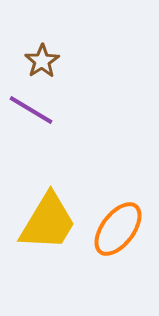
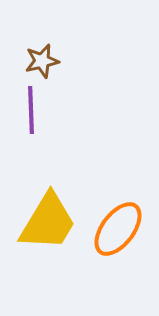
brown star: rotated 20 degrees clockwise
purple line: rotated 57 degrees clockwise
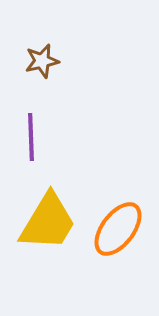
purple line: moved 27 px down
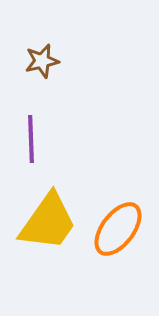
purple line: moved 2 px down
yellow trapezoid: rotated 4 degrees clockwise
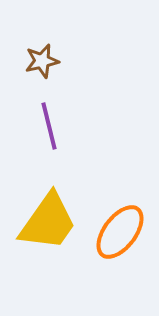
purple line: moved 18 px right, 13 px up; rotated 12 degrees counterclockwise
orange ellipse: moved 2 px right, 3 px down
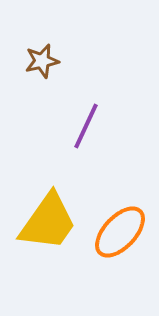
purple line: moved 37 px right; rotated 39 degrees clockwise
orange ellipse: rotated 6 degrees clockwise
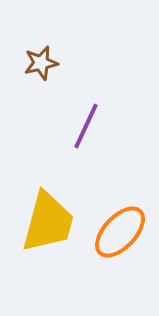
brown star: moved 1 px left, 2 px down
yellow trapezoid: rotated 20 degrees counterclockwise
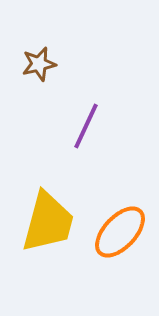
brown star: moved 2 px left, 1 px down
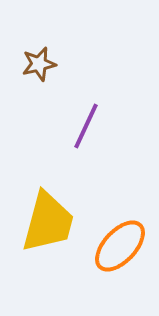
orange ellipse: moved 14 px down
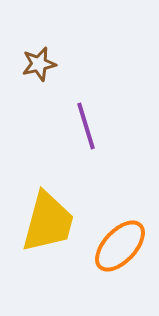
purple line: rotated 42 degrees counterclockwise
